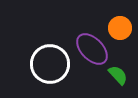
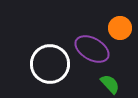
purple ellipse: rotated 16 degrees counterclockwise
green semicircle: moved 8 px left, 9 px down
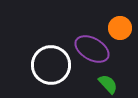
white circle: moved 1 px right, 1 px down
green semicircle: moved 2 px left
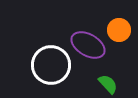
orange circle: moved 1 px left, 2 px down
purple ellipse: moved 4 px left, 4 px up
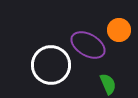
green semicircle: rotated 20 degrees clockwise
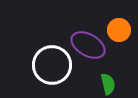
white circle: moved 1 px right
green semicircle: rotated 10 degrees clockwise
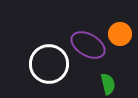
orange circle: moved 1 px right, 4 px down
white circle: moved 3 px left, 1 px up
